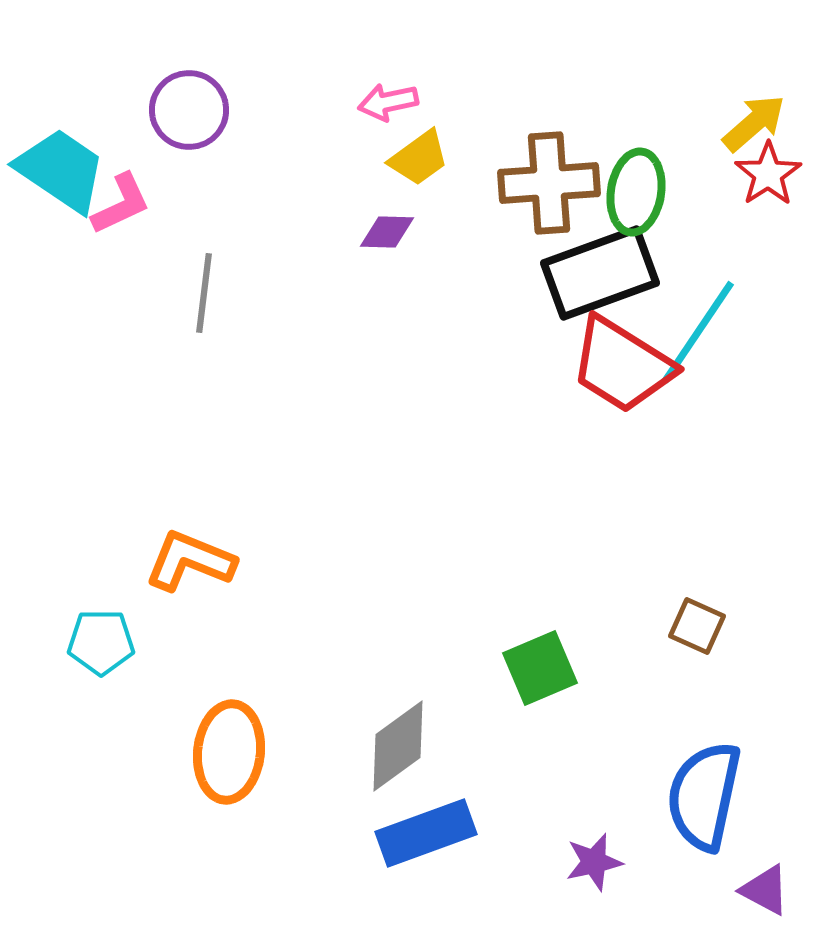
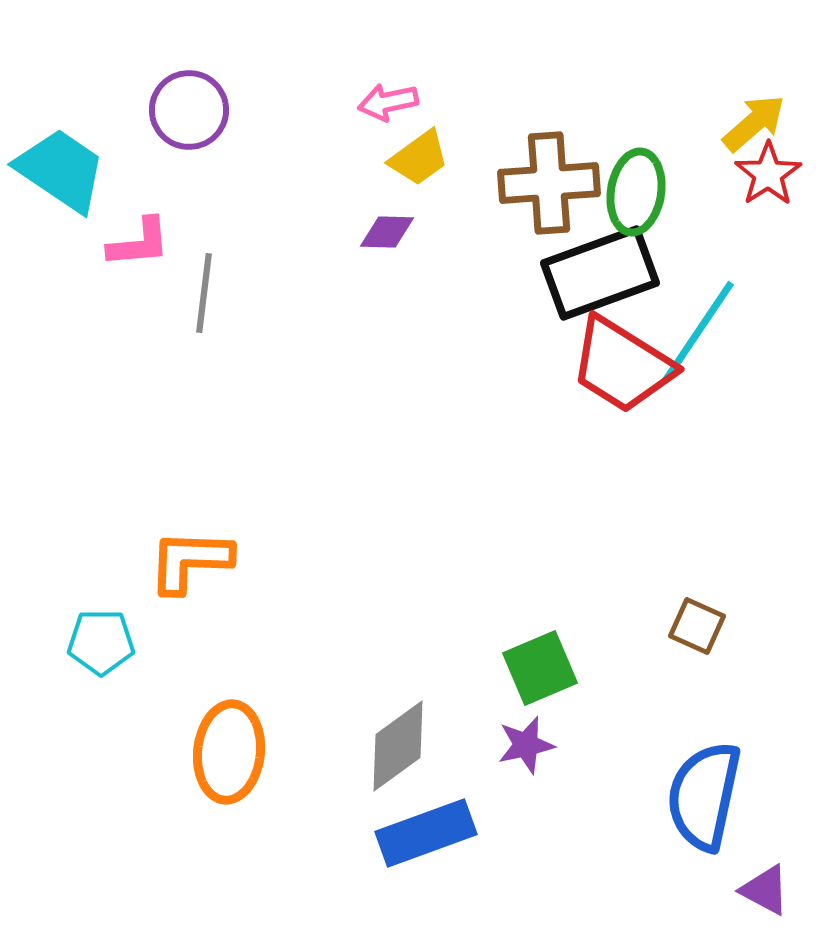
pink L-shape: moved 18 px right, 39 px down; rotated 20 degrees clockwise
orange L-shape: rotated 20 degrees counterclockwise
purple star: moved 68 px left, 117 px up
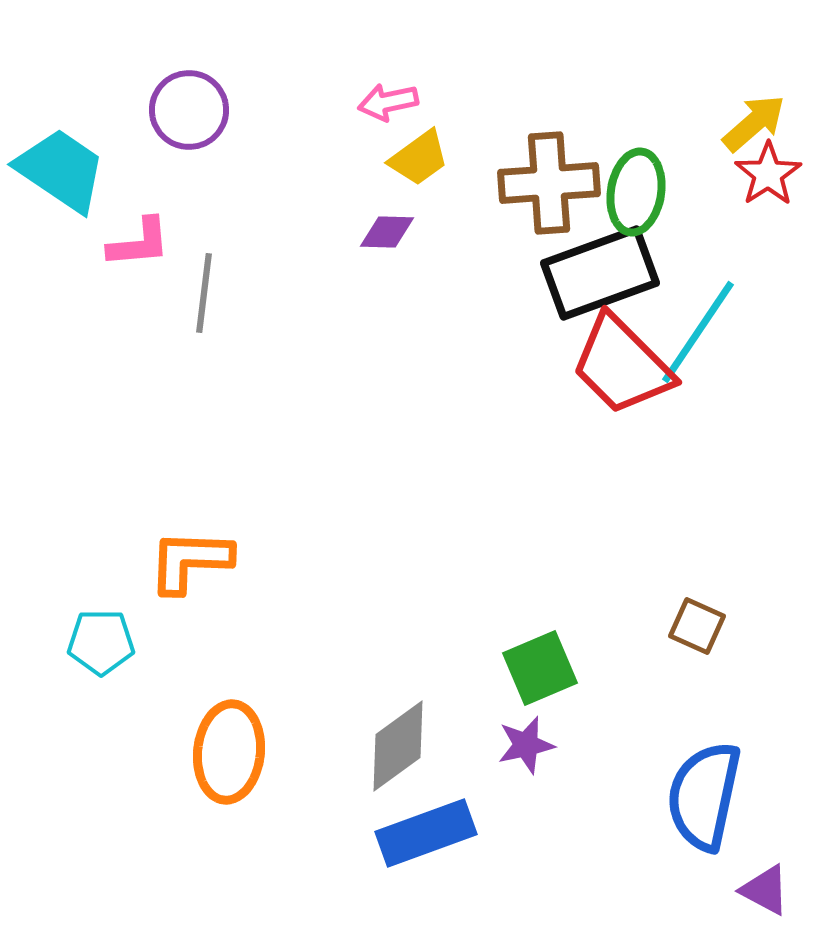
red trapezoid: rotated 13 degrees clockwise
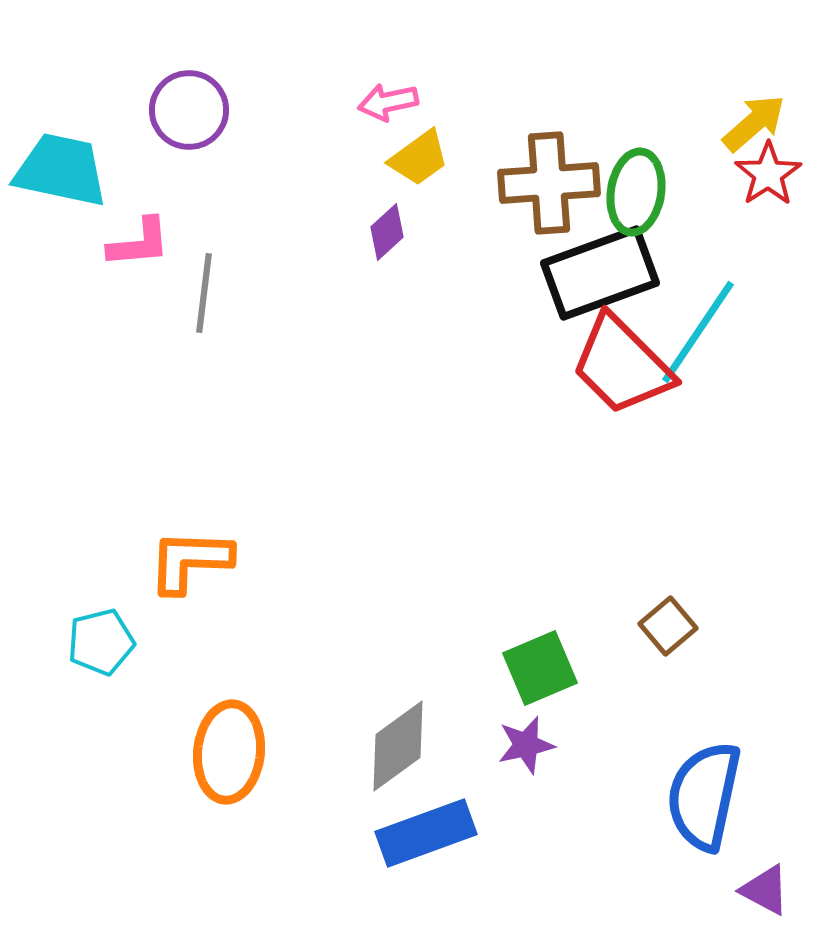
cyan trapezoid: rotated 22 degrees counterclockwise
purple diamond: rotated 44 degrees counterclockwise
brown square: moved 29 px left; rotated 26 degrees clockwise
cyan pentagon: rotated 14 degrees counterclockwise
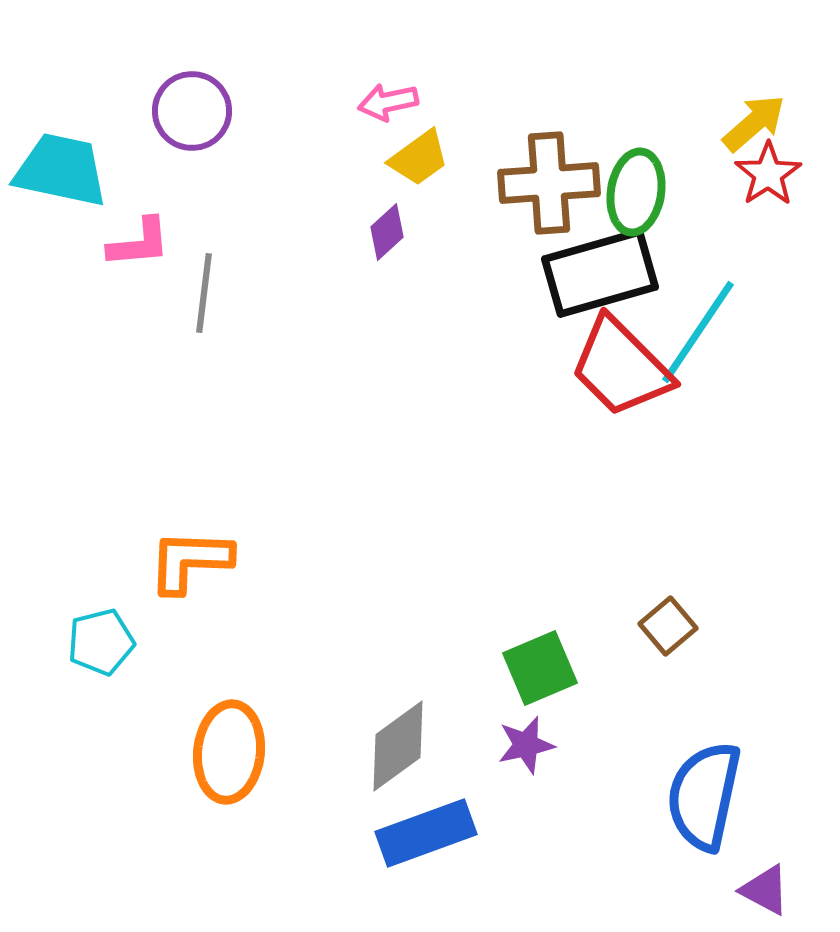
purple circle: moved 3 px right, 1 px down
black rectangle: rotated 4 degrees clockwise
red trapezoid: moved 1 px left, 2 px down
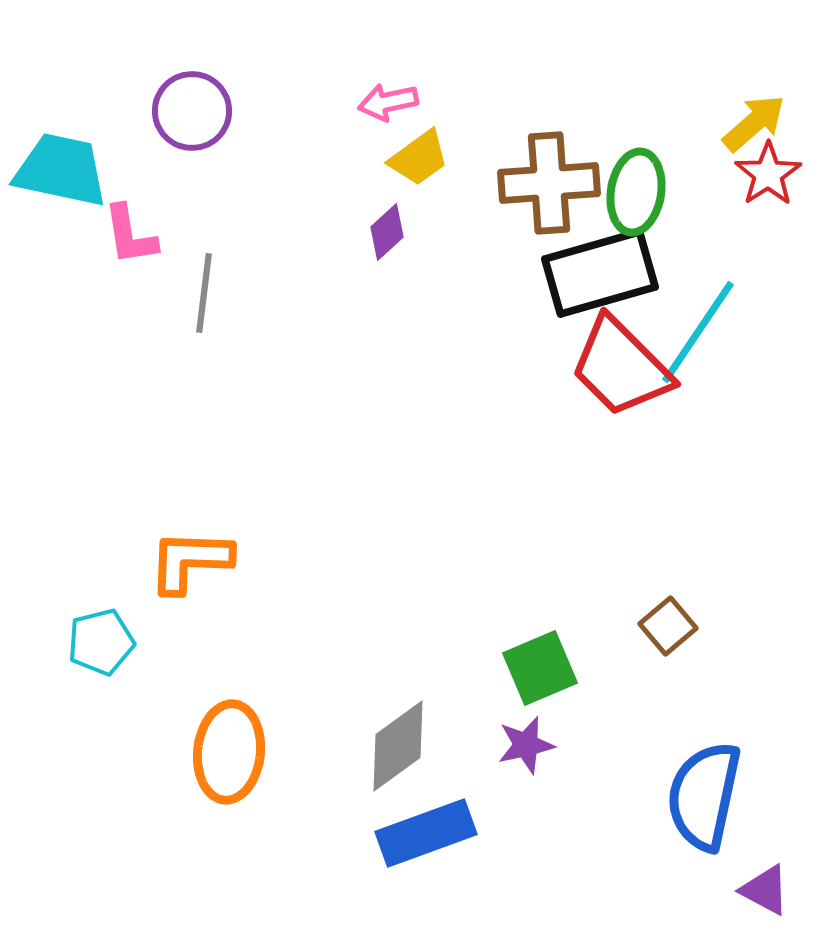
pink L-shape: moved 9 px left, 8 px up; rotated 86 degrees clockwise
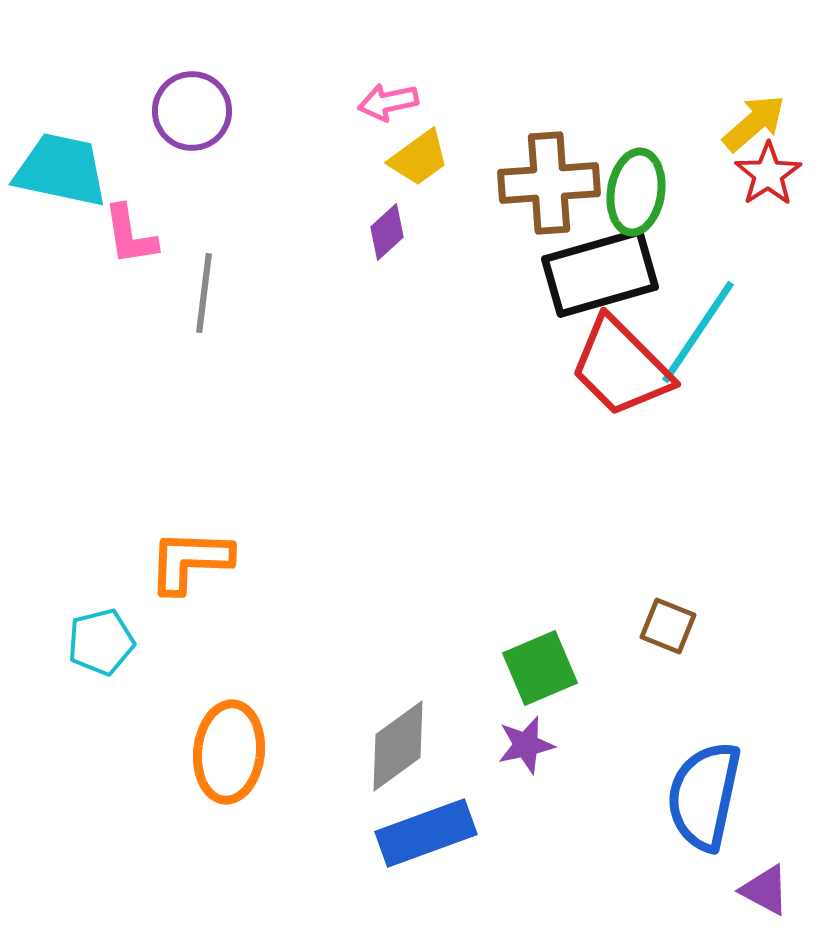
brown square: rotated 28 degrees counterclockwise
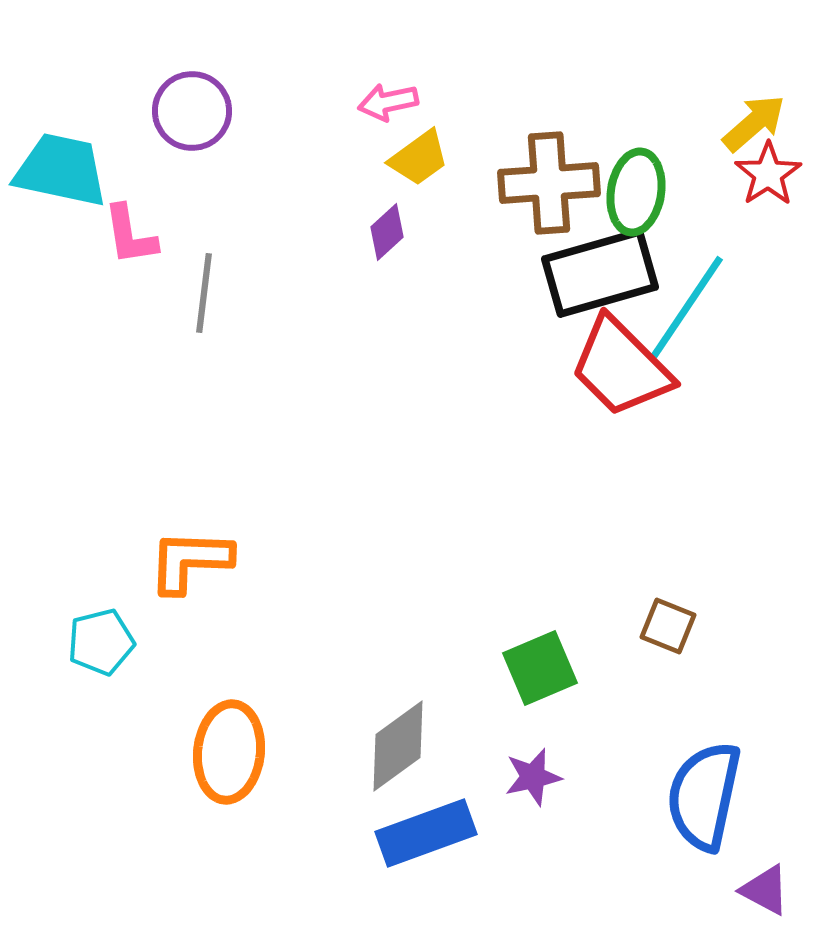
cyan line: moved 11 px left, 25 px up
purple star: moved 7 px right, 32 px down
